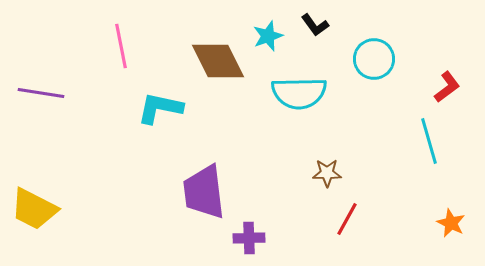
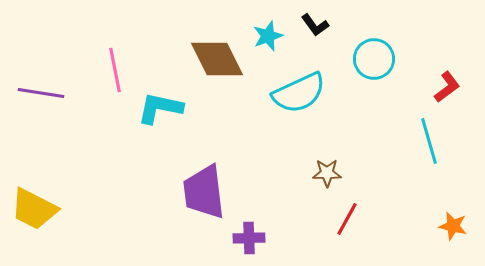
pink line: moved 6 px left, 24 px down
brown diamond: moved 1 px left, 2 px up
cyan semicircle: rotated 24 degrees counterclockwise
orange star: moved 2 px right, 3 px down; rotated 12 degrees counterclockwise
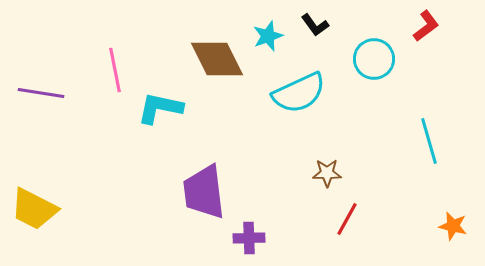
red L-shape: moved 21 px left, 61 px up
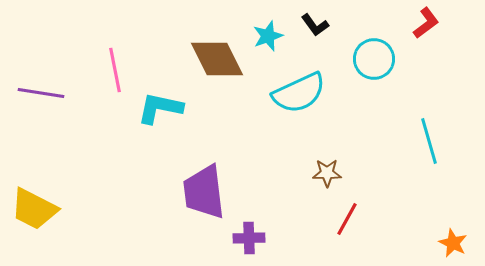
red L-shape: moved 3 px up
orange star: moved 17 px down; rotated 12 degrees clockwise
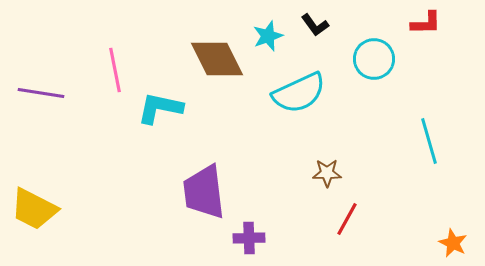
red L-shape: rotated 36 degrees clockwise
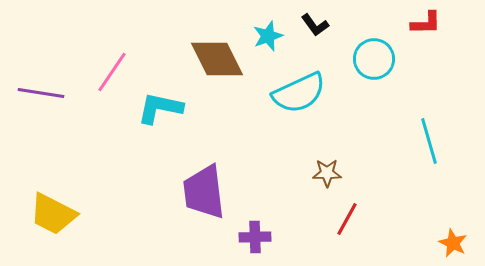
pink line: moved 3 px left, 2 px down; rotated 45 degrees clockwise
yellow trapezoid: moved 19 px right, 5 px down
purple cross: moved 6 px right, 1 px up
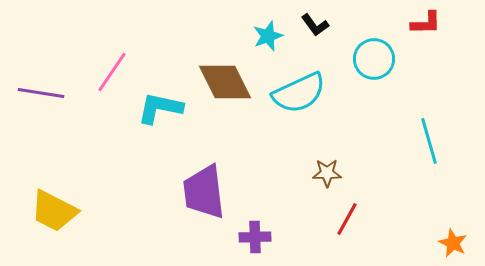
brown diamond: moved 8 px right, 23 px down
yellow trapezoid: moved 1 px right, 3 px up
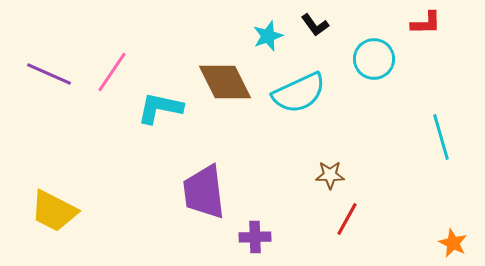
purple line: moved 8 px right, 19 px up; rotated 15 degrees clockwise
cyan line: moved 12 px right, 4 px up
brown star: moved 3 px right, 2 px down
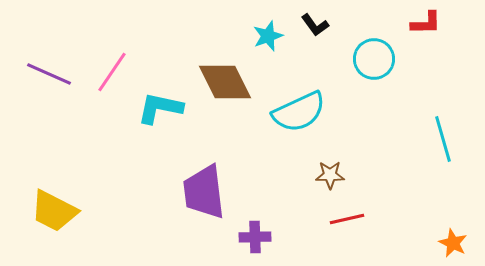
cyan semicircle: moved 19 px down
cyan line: moved 2 px right, 2 px down
red line: rotated 48 degrees clockwise
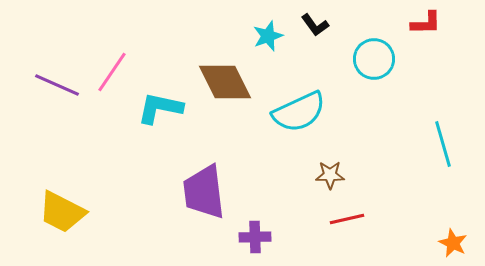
purple line: moved 8 px right, 11 px down
cyan line: moved 5 px down
yellow trapezoid: moved 8 px right, 1 px down
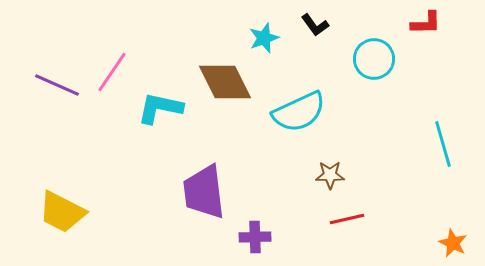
cyan star: moved 4 px left, 2 px down
